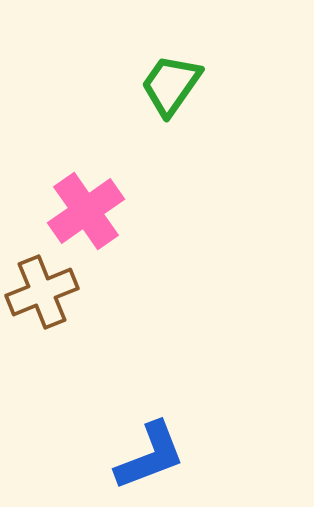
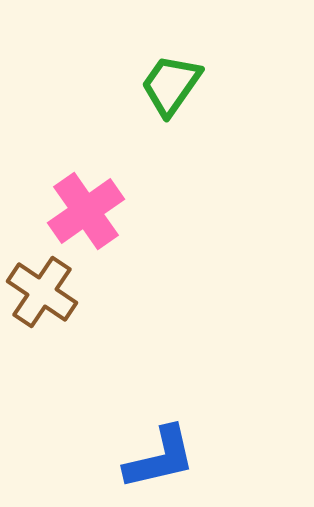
brown cross: rotated 34 degrees counterclockwise
blue L-shape: moved 10 px right, 2 px down; rotated 8 degrees clockwise
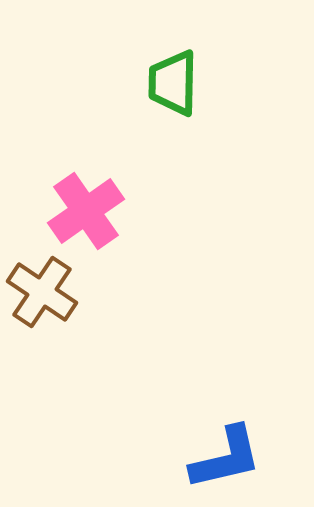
green trapezoid: moved 2 px right, 2 px up; rotated 34 degrees counterclockwise
blue L-shape: moved 66 px right
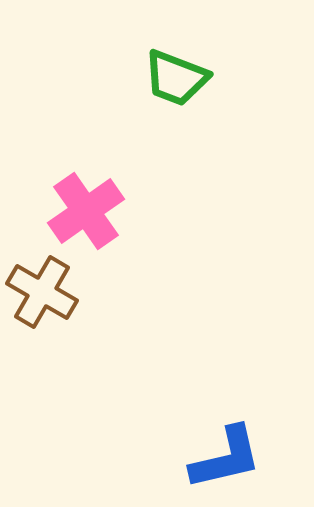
green trapezoid: moved 3 px right, 5 px up; rotated 70 degrees counterclockwise
brown cross: rotated 4 degrees counterclockwise
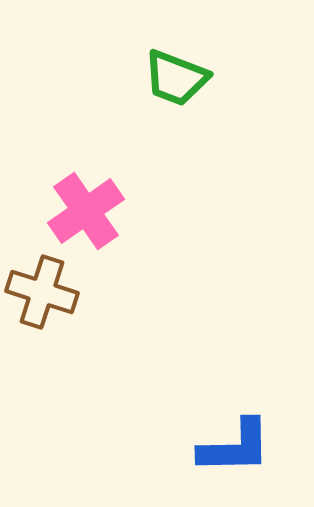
brown cross: rotated 12 degrees counterclockwise
blue L-shape: moved 9 px right, 11 px up; rotated 12 degrees clockwise
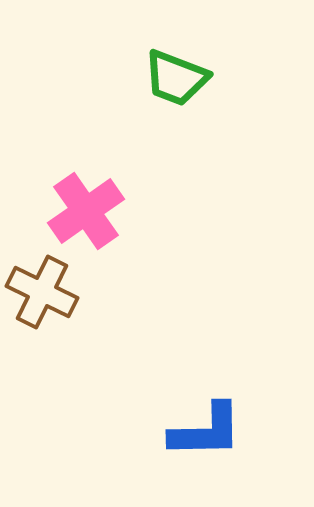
brown cross: rotated 8 degrees clockwise
blue L-shape: moved 29 px left, 16 px up
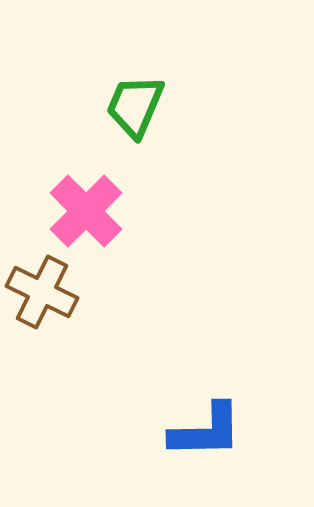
green trapezoid: moved 41 px left, 28 px down; rotated 92 degrees clockwise
pink cross: rotated 10 degrees counterclockwise
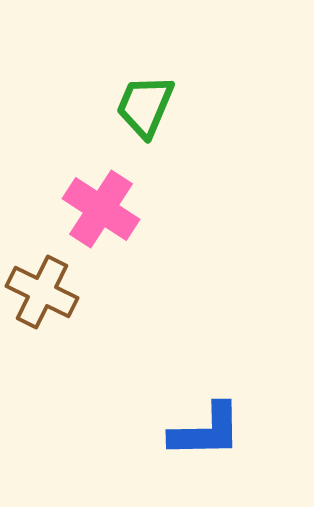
green trapezoid: moved 10 px right
pink cross: moved 15 px right, 2 px up; rotated 12 degrees counterclockwise
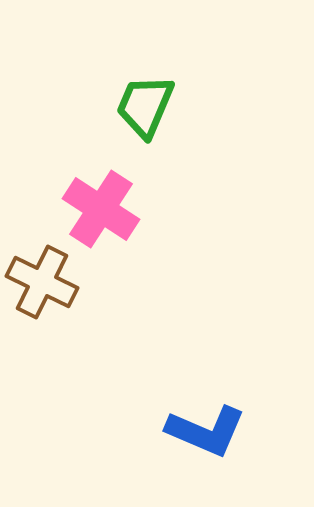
brown cross: moved 10 px up
blue L-shape: rotated 24 degrees clockwise
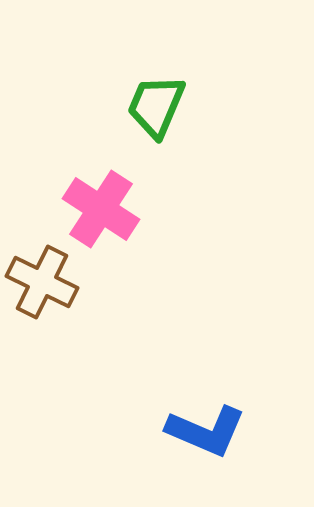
green trapezoid: moved 11 px right
